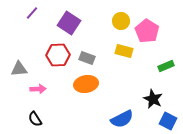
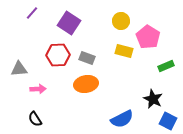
pink pentagon: moved 1 px right, 6 px down
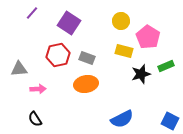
red hexagon: rotated 10 degrees counterclockwise
black star: moved 12 px left, 25 px up; rotated 30 degrees clockwise
blue square: moved 2 px right
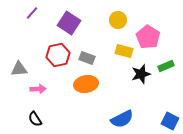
yellow circle: moved 3 px left, 1 px up
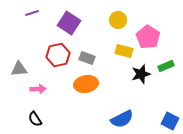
purple line: rotated 32 degrees clockwise
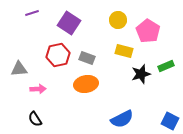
pink pentagon: moved 6 px up
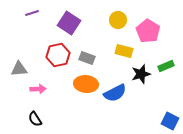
orange ellipse: rotated 15 degrees clockwise
blue semicircle: moved 7 px left, 26 px up
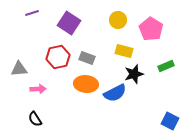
pink pentagon: moved 3 px right, 2 px up
red hexagon: moved 2 px down
black star: moved 7 px left
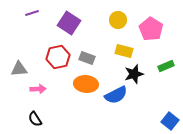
blue semicircle: moved 1 px right, 2 px down
blue square: rotated 12 degrees clockwise
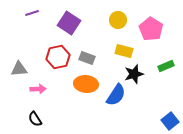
blue semicircle: rotated 30 degrees counterclockwise
blue square: rotated 12 degrees clockwise
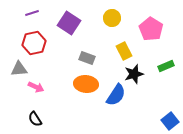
yellow circle: moved 6 px left, 2 px up
yellow rectangle: rotated 48 degrees clockwise
red hexagon: moved 24 px left, 14 px up
pink arrow: moved 2 px left, 2 px up; rotated 28 degrees clockwise
